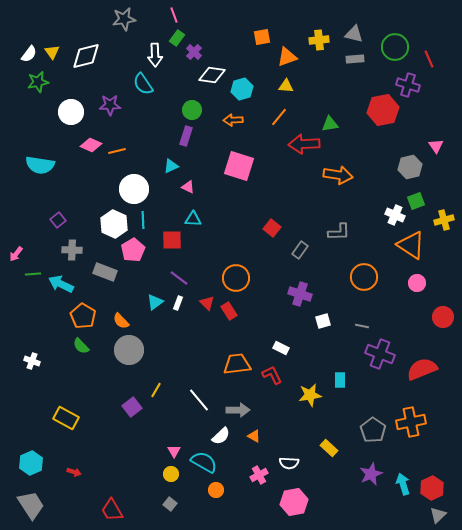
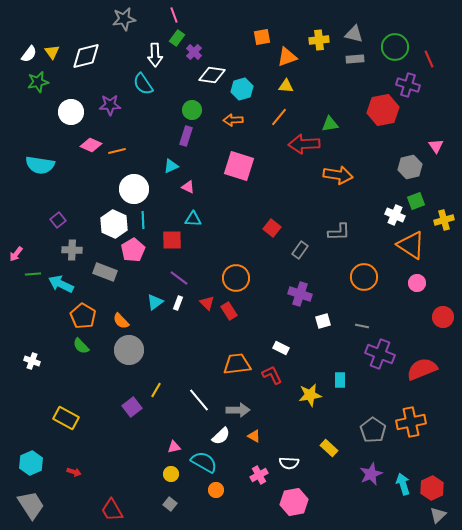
pink triangle at (174, 451): moved 4 px up; rotated 48 degrees clockwise
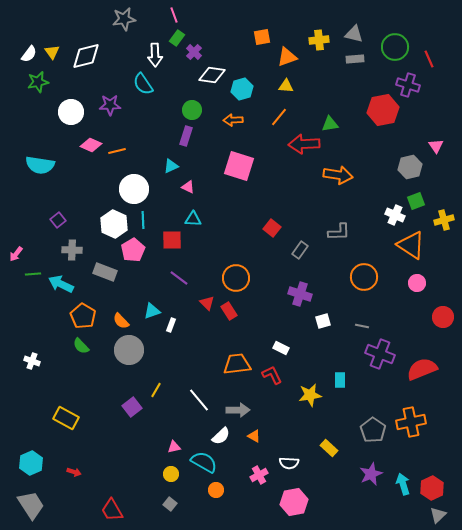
cyan triangle at (155, 302): moved 3 px left, 9 px down; rotated 18 degrees clockwise
white rectangle at (178, 303): moved 7 px left, 22 px down
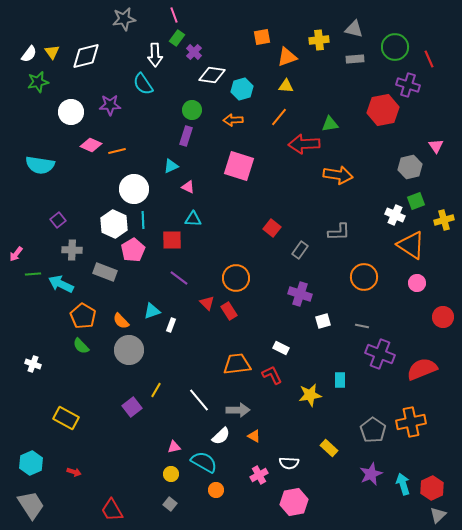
gray triangle at (354, 34): moved 5 px up
white cross at (32, 361): moved 1 px right, 3 px down
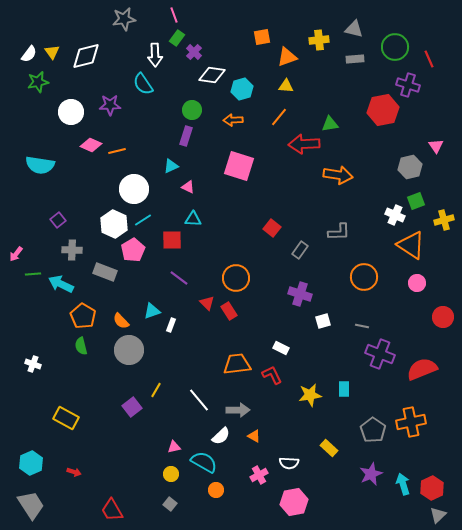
cyan line at (143, 220): rotated 60 degrees clockwise
green semicircle at (81, 346): rotated 30 degrees clockwise
cyan rectangle at (340, 380): moved 4 px right, 9 px down
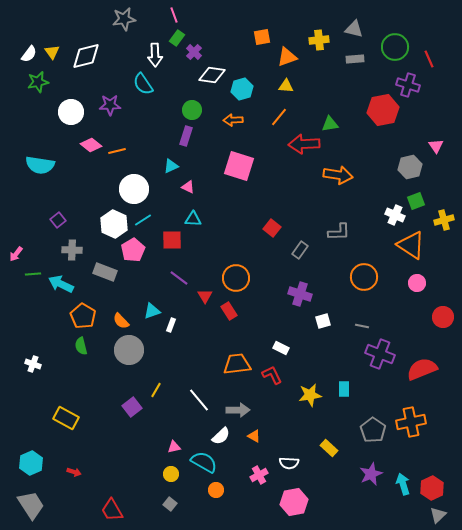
pink diamond at (91, 145): rotated 15 degrees clockwise
red triangle at (207, 303): moved 2 px left, 7 px up; rotated 14 degrees clockwise
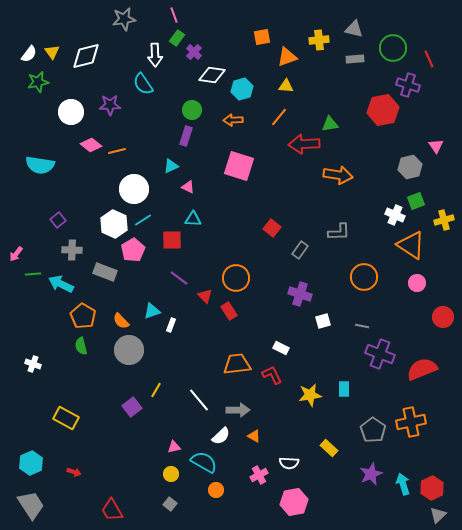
green circle at (395, 47): moved 2 px left, 1 px down
red triangle at (205, 296): rotated 14 degrees counterclockwise
